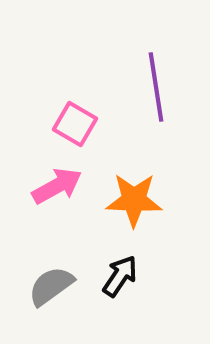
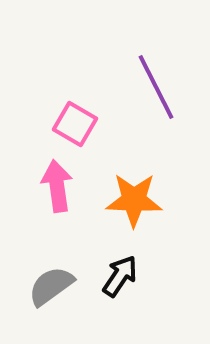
purple line: rotated 18 degrees counterclockwise
pink arrow: rotated 69 degrees counterclockwise
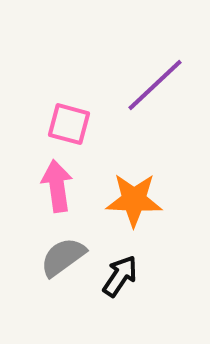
purple line: moved 1 px left, 2 px up; rotated 74 degrees clockwise
pink square: moved 6 px left; rotated 15 degrees counterclockwise
gray semicircle: moved 12 px right, 29 px up
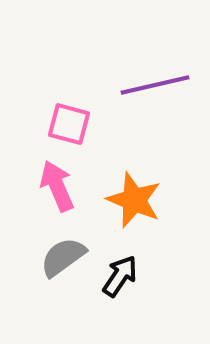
purple line: rotated 30 degrees clockwise
pink arrow: rotated 15 degrees counterclockwise
orange star: rotated 20 degrees clockwise
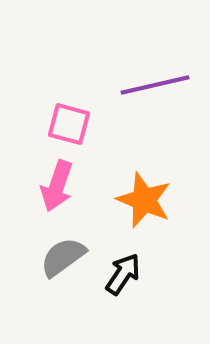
pink arrow: rotated 138 degrees counterclockwise
orange star: moved 10 px right
black arrow: moved 3 px right, 2 px up
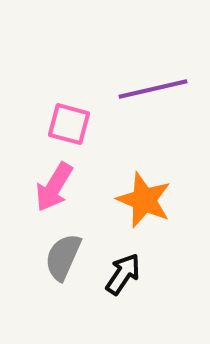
purple line: moved 2 px left, 4 px down
pink arrow: moved 3 px left, 1 px down; rotated 12 degrees clockwise
gray semicircle: rotated 30 degrees counterclockwise
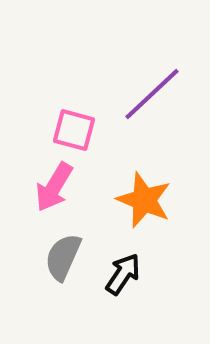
purple line: moved 1 px left, 5 px down; rotated 30 degrees counterclockwise
pink square: moved 5 px right, 6 px down
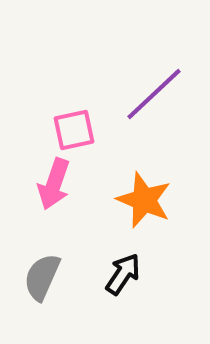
purple line: moved 2 px right
pink square: rotated 27 degrees counterclockwise
pink arrow: moved 3 px up; rotated 12 degrees counterclockwise
gray semicircle: moved 21 px left, 20 px down
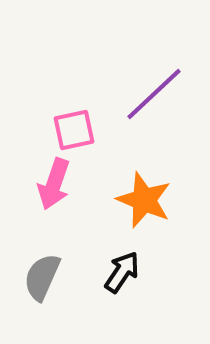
black arrow: moved 1 px left, 2 px up
